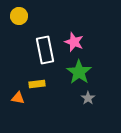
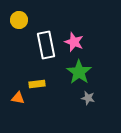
yellow circle: moved 4 px down
white rectangle: moved 1 px right, 5 px up
gray star: rotated 24 degrees counterclockwise
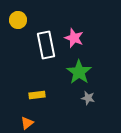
yellow circle: moved 1 px left
pink star: moved 4 px up
yellow rectangle: moved 11 px down
orange triangle: moved 9 px right, 25 px down; rotated 48 degrees counterclockwise
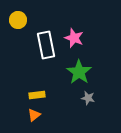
orange triangle: moved 7 px right, 8 px up
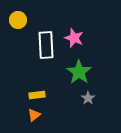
white rectangle: rotated 8 degrees clockwise
gray star: rotated 24 degrees clockwise
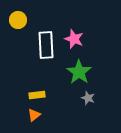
pink star: moved 1 px down
gray star: rotated 16 degrees counterclockwise
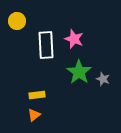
yellow circle: moved 1 px left, 1 px down
gray star: moved 15 px right, 19 px up
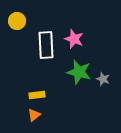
green star: rotated 20 degrees counterclockwise
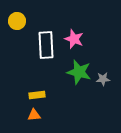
gray star: rotated 24 degrees counterclockwise
orange triangle: rotated 32 degrees clockwise
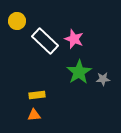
white rectangle: moved 1 px left, 4 px up; rotated 44 degrees counterclockwise
green star: rotated 25 degrees clockwise
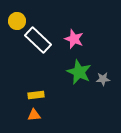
white rectangle: moved 7 px left, 1 px up
green star: rotated 15 degrees counterclockwise
yellow rectangle: moved 1 px left
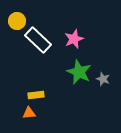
pink star: rotated 30 degrees clockwise
gray star: rotated 24 degrees clockwise
orange triangle: moved 5 px left, 2 px up
